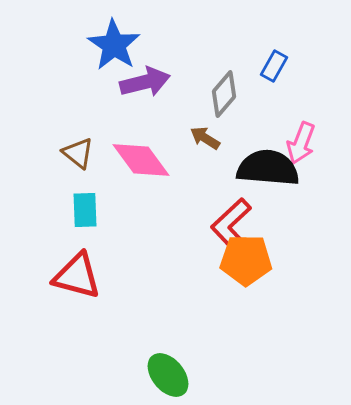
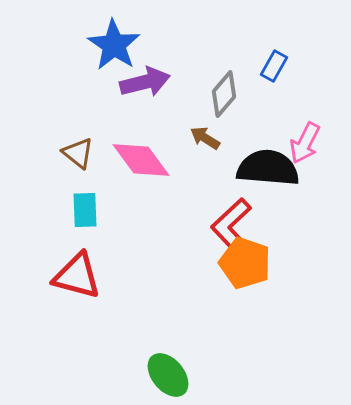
pink arrow: moved 4 px right; rotated 6 degrees clockwise
orange pentagon: moved 1 px left, 3 px down; rotated 18 degrees clockwise
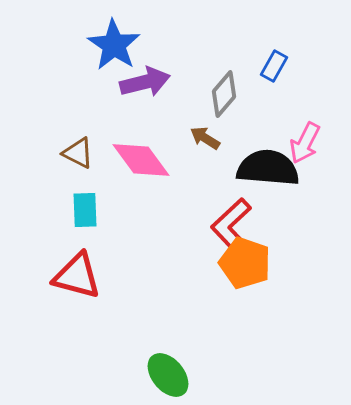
brown triangle: rotated 12 degrees counterclockwise
